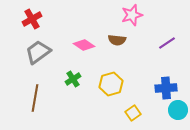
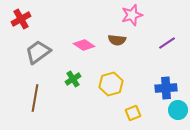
red cross: moved 11 px left
yellow square: rotated 14 degrees clockwise
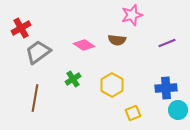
red cross: moved 9 px down
purple line: rotated 12 degrees clockwise
yellow hexagon: moved 1 px right, 1 px down; rotated 15 degrees counterclockwise
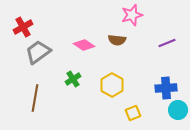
red cross: moved 2 px right, 1 px up
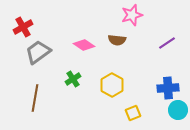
purple line: rotated 12 degrees counterclockwise
blue cross: moved 2 px right
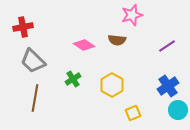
red cross: rotated 18 degrees clockwise
purple line: moved 3 px down
gray trapezoid: moved 5 px left, 9 px down; rotated 100 degrees counterclockwise
blue cross: moved 2 px up; rotated 30 degrees counterclockwise
